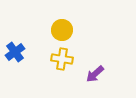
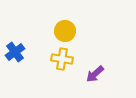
yellow circle: moved 3 px right, 1 px down
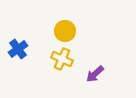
blue cross: moved 3 px right, 3 px up
yellow cross: rotated 15 degrees clockwise
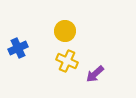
blue cross: moved 1 px up; rotated 12 degrees clockwise
yellow cross: moved 5 px right, 2 px down
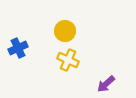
yellow cross: moved 1 px right, 1 px up
purple arrow: moved 11 px right, 10 px down
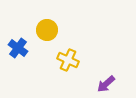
yellow circle: moved 18 px left, 1 px up
blue cross: rotated 30 degrees counterclockwise
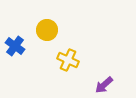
blue cross: moved 3 px left, 2 px up
purple arrow: moved 2 px left, 1 px down
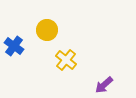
blue cross: moved 1 px left
yellow cross: moved 2 px left; rotated 15 degrees clockwise
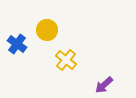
blue cross: moved 3 px right, 2 px up
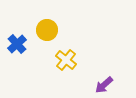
blue cross: rotated 12 degrees clockwise
